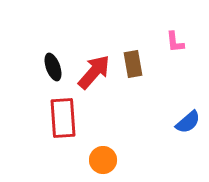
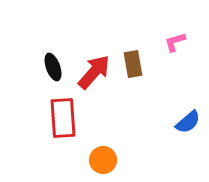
pink L-shape: rotated 80 degrees clockwise
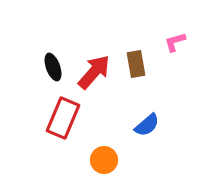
brown rectangle: moved 3 px right
red rectangle: rotated 27 degrees clockwise
blue semicircle: moved 41 px left, 3 px down
orange circle: moved 1 px right
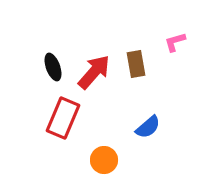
blue semicircle: moved 1 px right, 2 px down
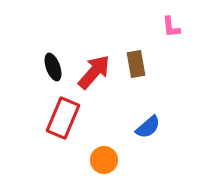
pink L-shape: moved 4 px left, 15 px up; rotated 80 degrees counterclockwise
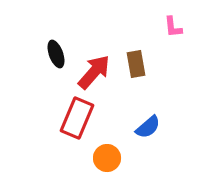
pink L-shape: moved 2 px right
black ellipse: moved 3 px right, 13 px up
red rectangle: moved 14 px right
orange circle: moved 3 px right, 2 px up
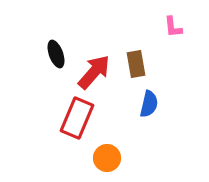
blue semicircle: moved 1 px right, 23 px up; rotated 36 degrees counterclockwise
